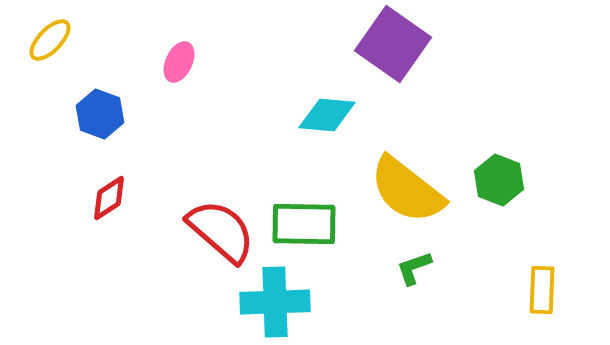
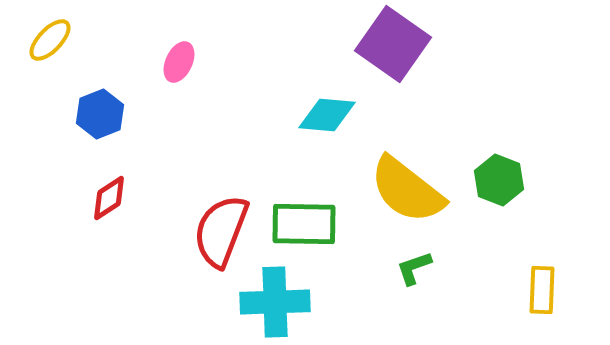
blue hexagon: rotated 18 degrees clockwise
red semicircle: rotated 110 degrees counterclockwise
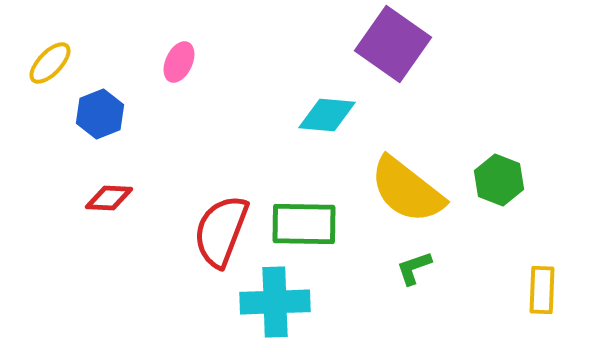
yellow ellipse: moved 23 px down
red diamond: rotated 36 degrees clockwise
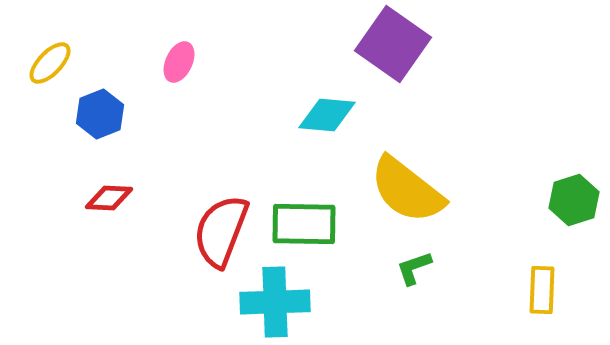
green hexagon: moved 75 px right, 20 px down; rotated 21 degrees clockwise
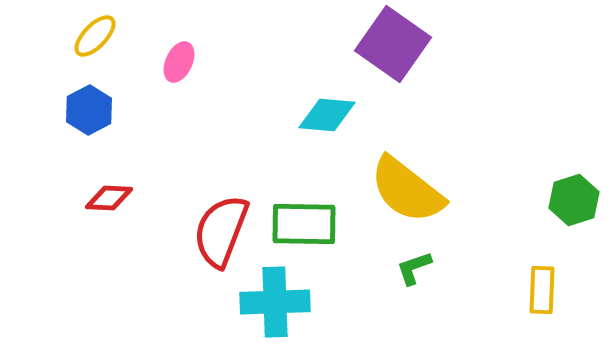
yellow ellipse: moved 45 px right, 27 px up
blue hexagon: moved 11 px left, 4 px up; rotated 6 degrees counterclockwise
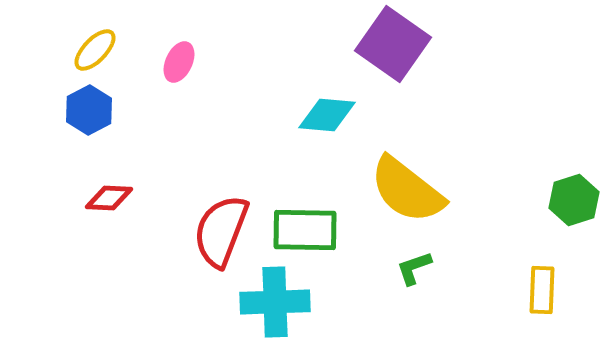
yellow ellipse: moved 14 px down
green rectangle: moved 1 px right, 6 px down
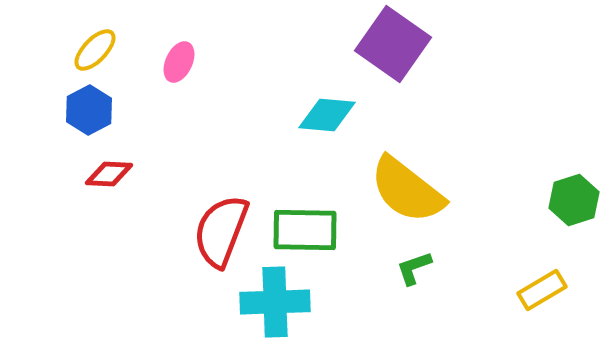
red diamond: moved 24 px up
yellow rectangle: rotated 57 degrees clockwise
